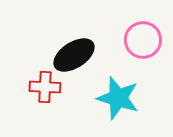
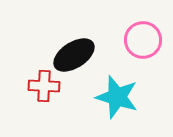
red cross: moved 1 px left, 1 px up
cyan star: moved 1 px left, 1 px up
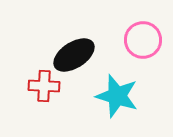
cyan star: moved 1 px up
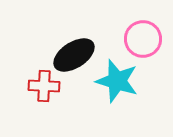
pink circle: moved 1 px up
cyan star: moved 15 px up
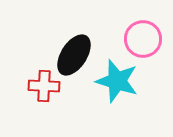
black ellipse: rotated 24 degrees counterclockwise
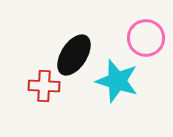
pink circle: moved 3 px right, 1 px up
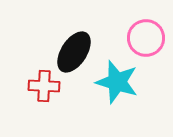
black ellipse: moved 3 px up
cyan star: moved 1 px down
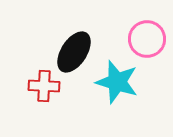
pink circle: moved 1 px right, 1 px down
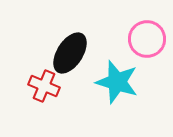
black ellipse: moved 4 px left, 1 px down
red cross: rotated 20 degrees clockwise
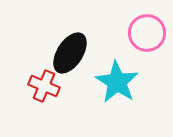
pink circle: moved 6 px up
cyan star: rotated 15 degrees clockwise
